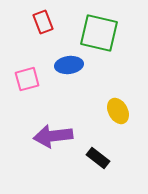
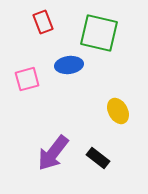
purple arrow: moved 17 px down; rotated 45 degrees counterclockwise
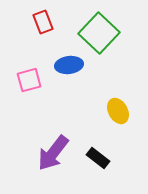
green square: rotated 30 degrees clockwise
pink square: moved 2 px right, 1 px down
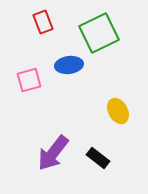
green square: rotated 21 degrees clockwise
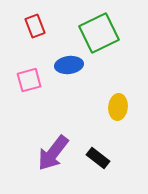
red rectangle: moved 8 px left, 4 px down
yellow ellipse: moved 4 px up; rotated 35 degrees clockwise
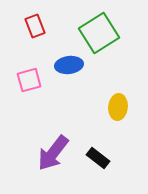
green square: rotated 6 degrees counterclockwise
